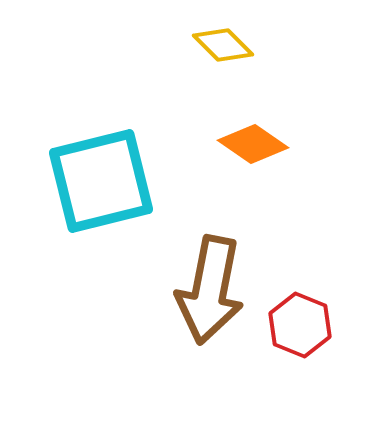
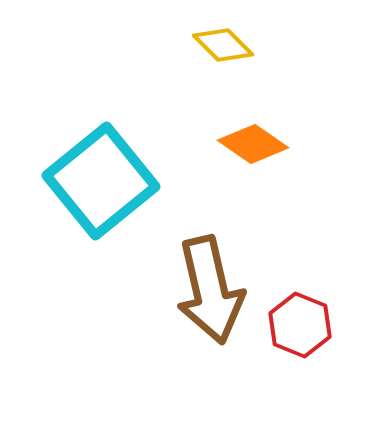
cyan square: rotated 25 degrees counterclockwise
brown arrow: rotated 24 degrees counterclockwise
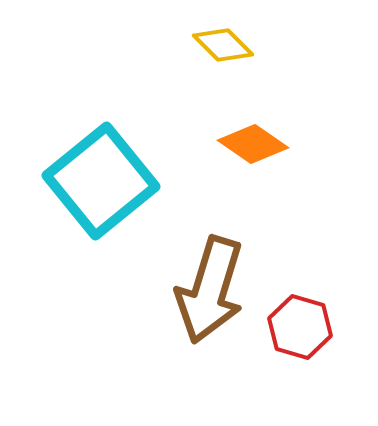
brown arrow: rotated 30 degrees clockwise
red hexagon: moved 2 px down; rotated 6 degrees counterclockwise
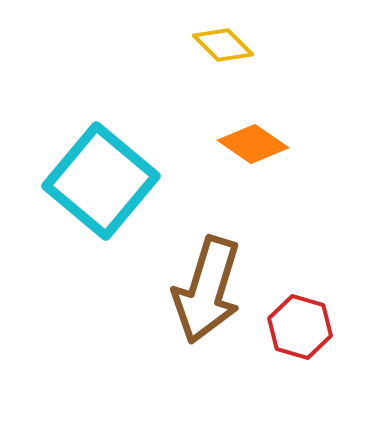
cyan square: rotated 11 degrees counterclockwise
brown arrow: moved 3 px left
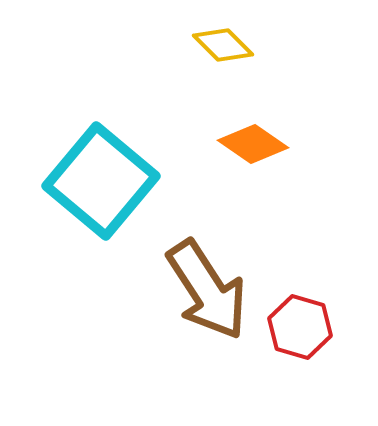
brown arrow: rotated 50 degrees counterclockwise
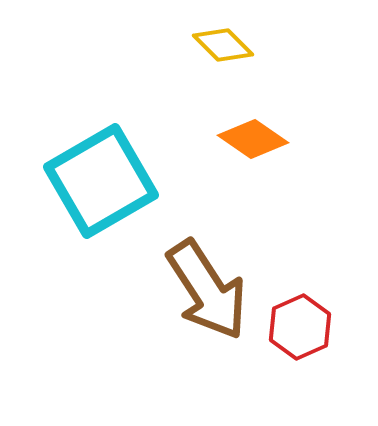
orange diamond: moved 5 px up
cyan square: rotated 20 degrees clockwise
red hexagon: rotated 20 degrees clockwise
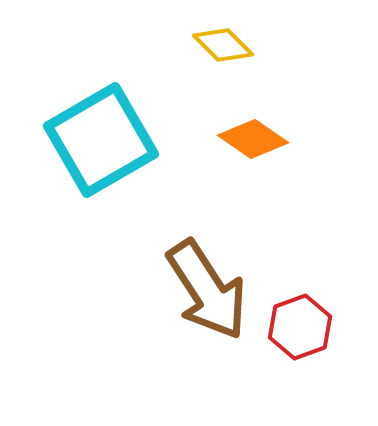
cyan square: moved 41 px up
red hexagon: rotated 4 degrees clockwise
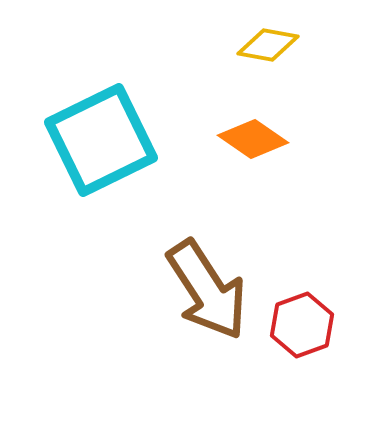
yellow diamond: moved 45 px right; rotated 34 degrees counterclockwise
cyan square: rotated 4 degrees clockwise
red hexagon: moved 2 px right, 2 px up
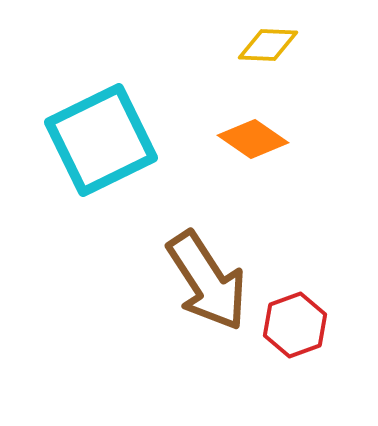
yellow diamond: rotated 8 degrees counterclockwise
brown arrow: moved 9 px up
red hexagon: moved 7 px left
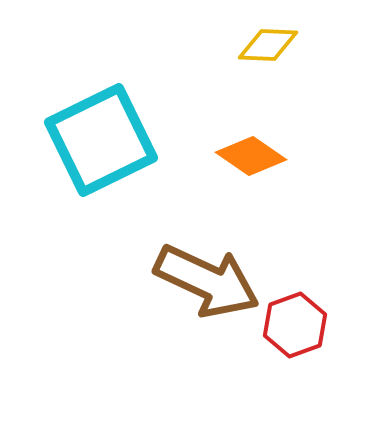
orange diamond: moved 2 px left, 17 px down
brown arrow: rotated 32 degrees counterclockwise
